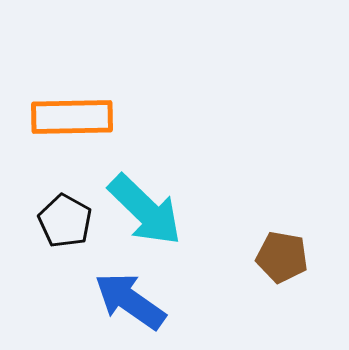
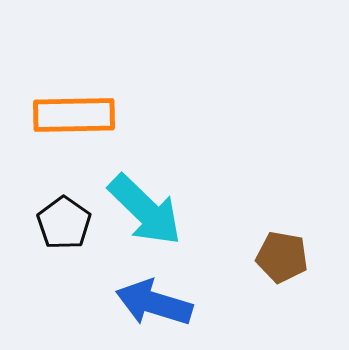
orange rectangle: moved 2 px right, 2 px up
black pentagon: moved 1 px left, 2 px down; rotated 6 degrees clockwise
blue arrow: moved 24 px right, 2 px down; rotated 18 degrees counterclockwise
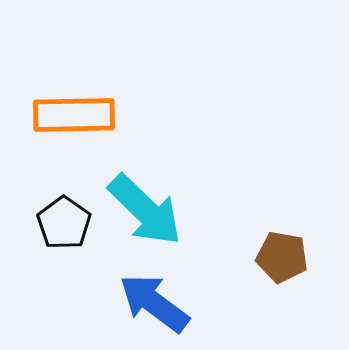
blue arrow: rotated 20 degrees clockwise
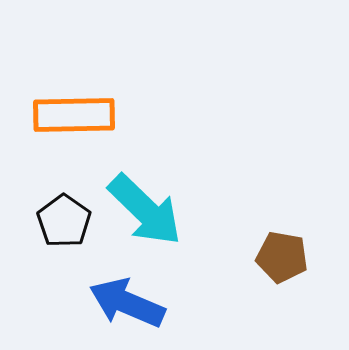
black pentagon: moved 2 px up
blue arrow: moved 27 px left; rotated 14 degrees counterclockwise
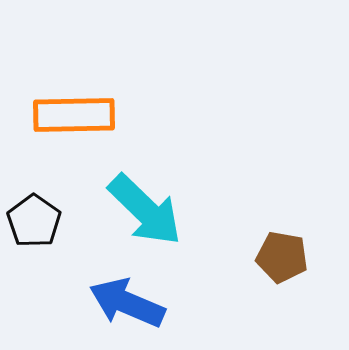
black pentagon: moved 30 px left
